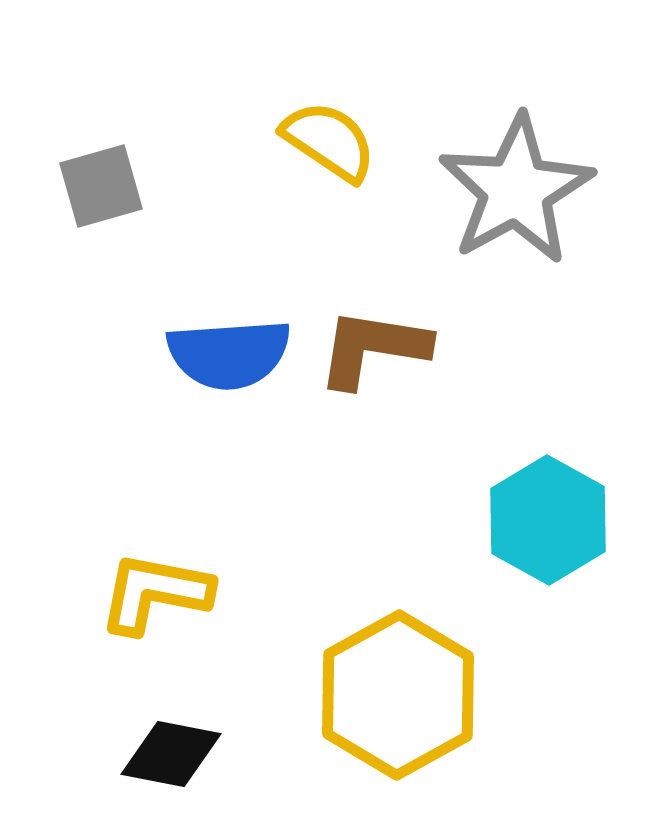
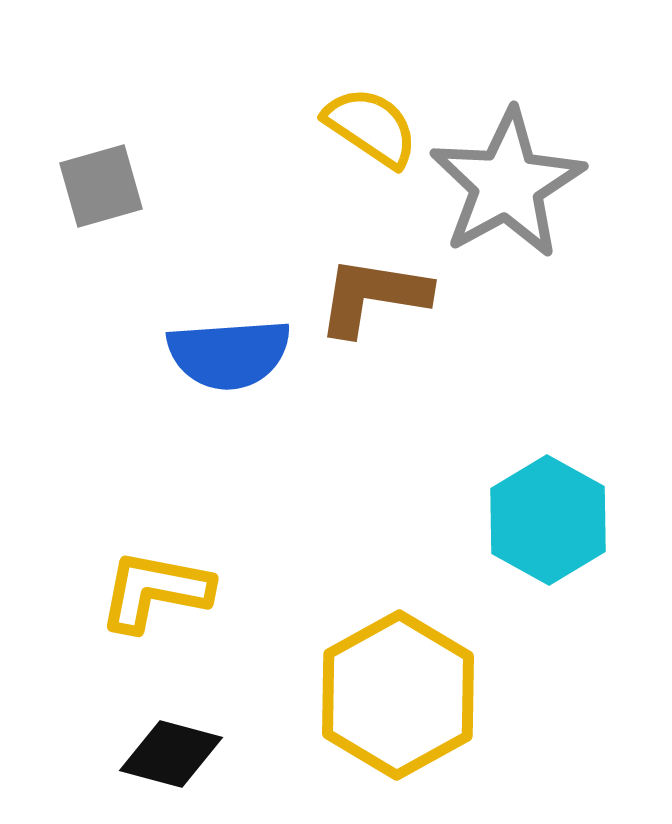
yellow semicircle: moved 42 px right, 14 px up
gray star: moved 9 px left, 6 px up
brown L-shape: moved 52 px up
yellow L-shape: moved 2 px up
black diamond: rotated 4 degrees clockwise
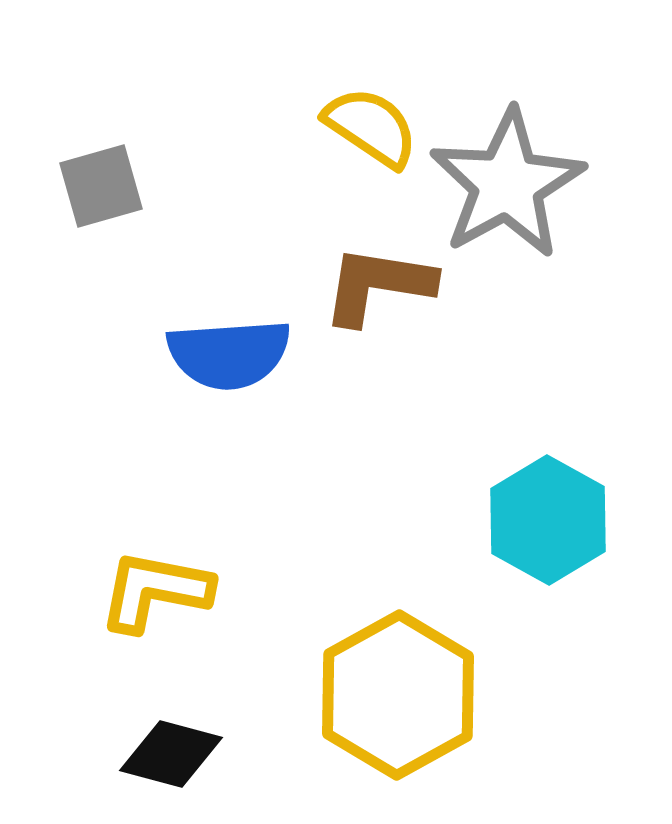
brown L-shape: moved 5 px right, 11 px up
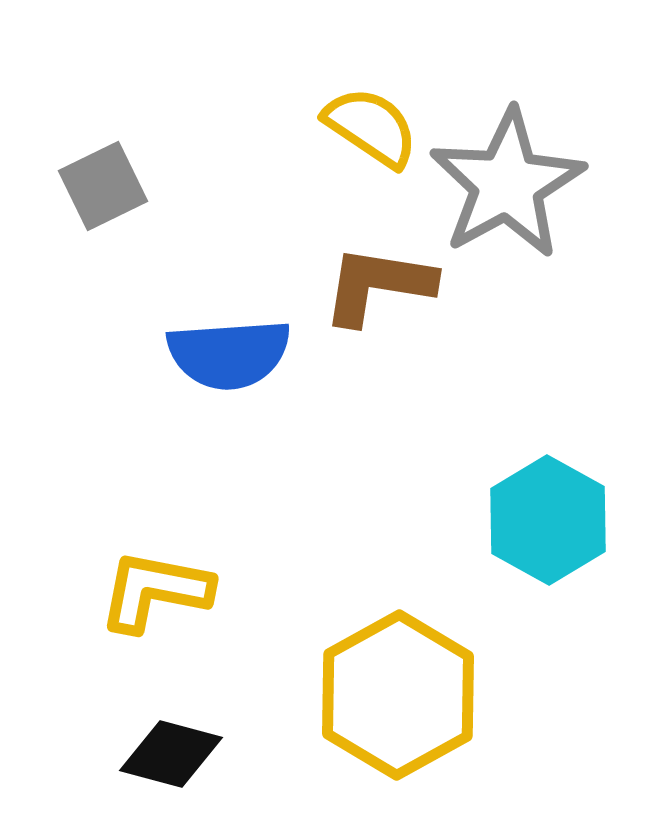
gray square: moved 2 px right; rotated 10 degrees counterclockwise
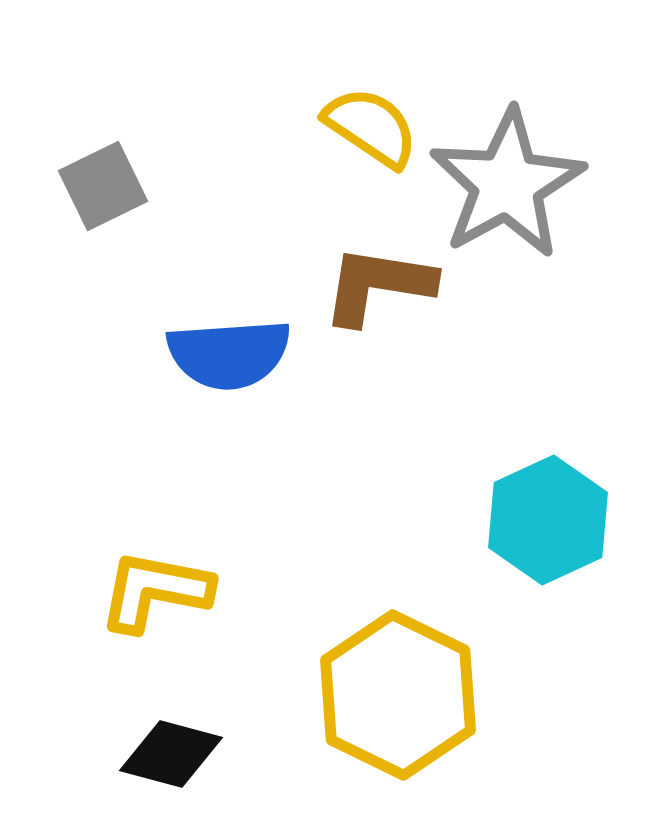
cyan hexagon: rotated 6 degrees clockwise
yellow hexagon: rotated 5 degrees counterclockwise
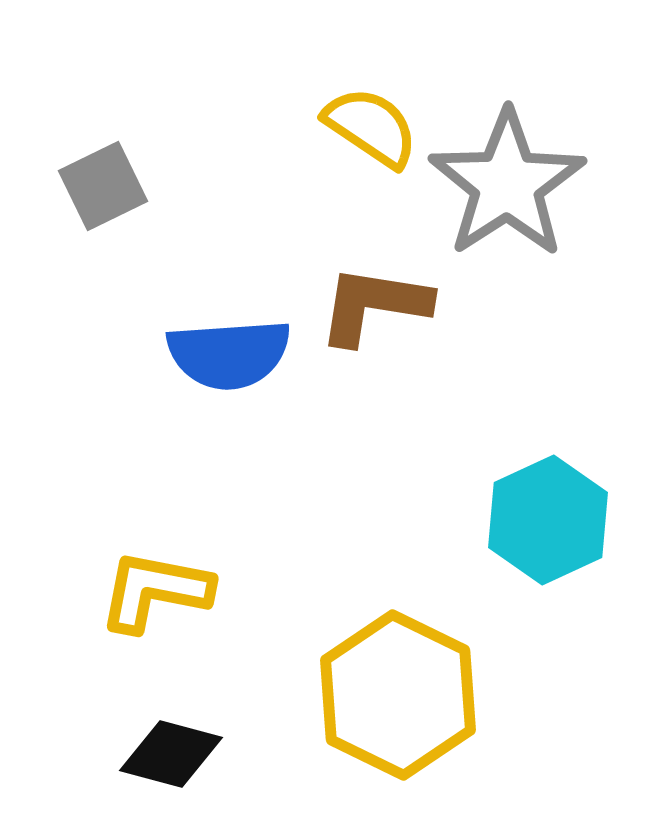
gray star: rotated 4 degrees counterclockwise
brown L-shape: moved 4 px left, 20 px down
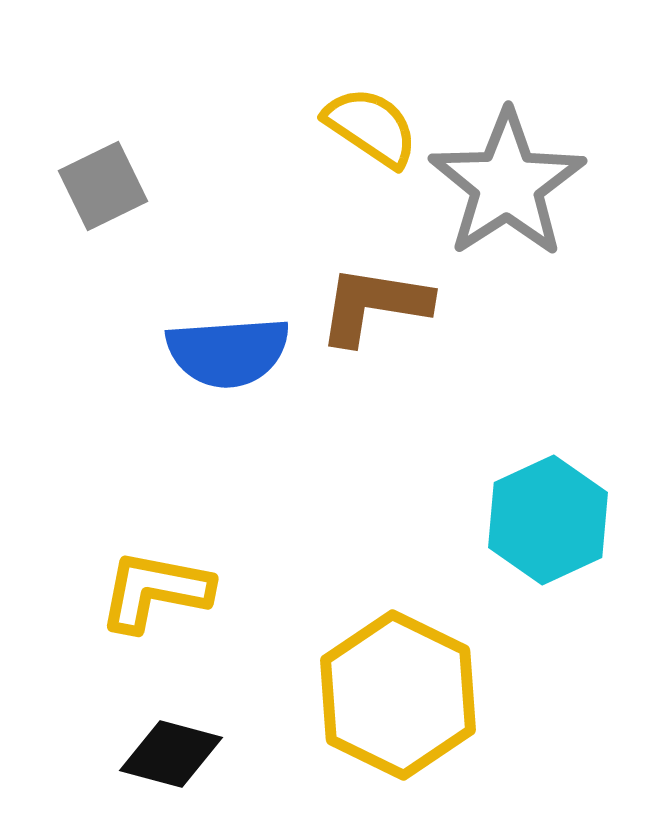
blue semicircle: moved 1 px left, 2 px up
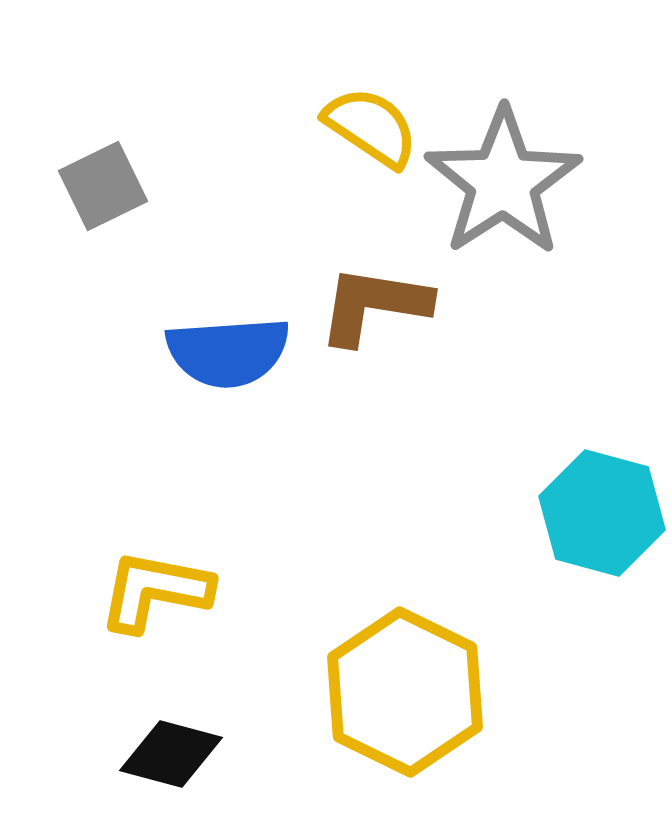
gray star: moved 4 px left, 2 px up
cyan hexagon: moved 54 px right, 7 px up; rotated 20 degrees counterclockwise
yellow hexagon: moved 7 px right, 3 px up
